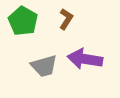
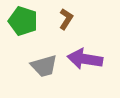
green pentagon: rotated 12 degrees counterclockwise
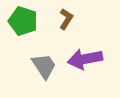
purple arrow: rotated 20 degrees counterclockwise
gray trapezoid: rotated 108 degrees counterclockwise
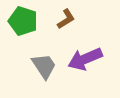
brown L-shape: rotated 25 degrees clockwise
purple arrow: rotated 12 degrees counterclockwise
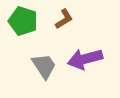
brown L-shape: moved 2 px left
purple arrow: rotated 8 degrees clockwise
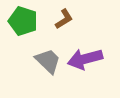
gray trapezoid: moved 4 px right, 5 px up; rotated 12 degrees counterclockwise
